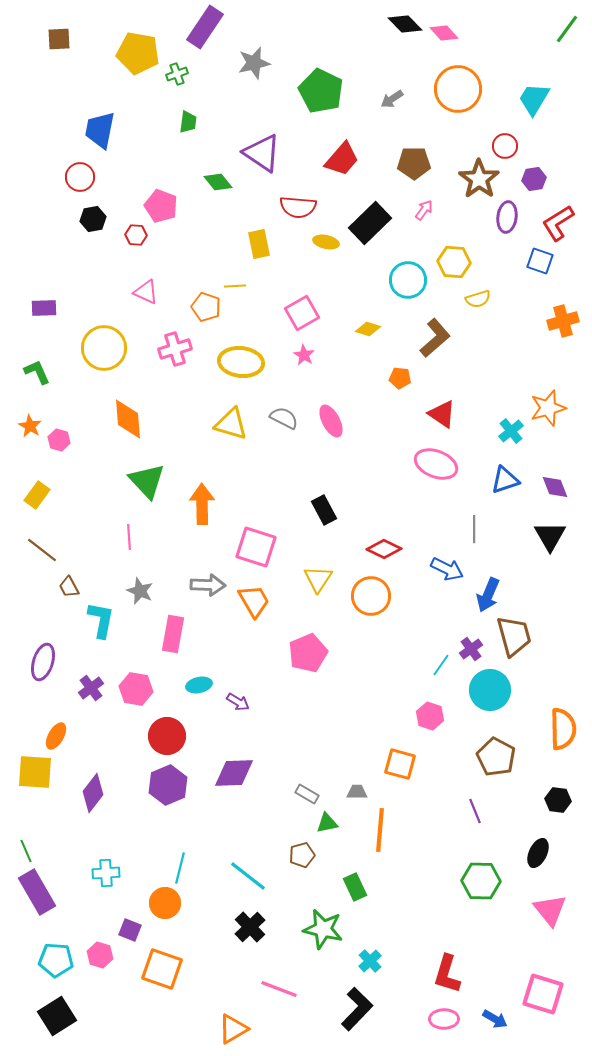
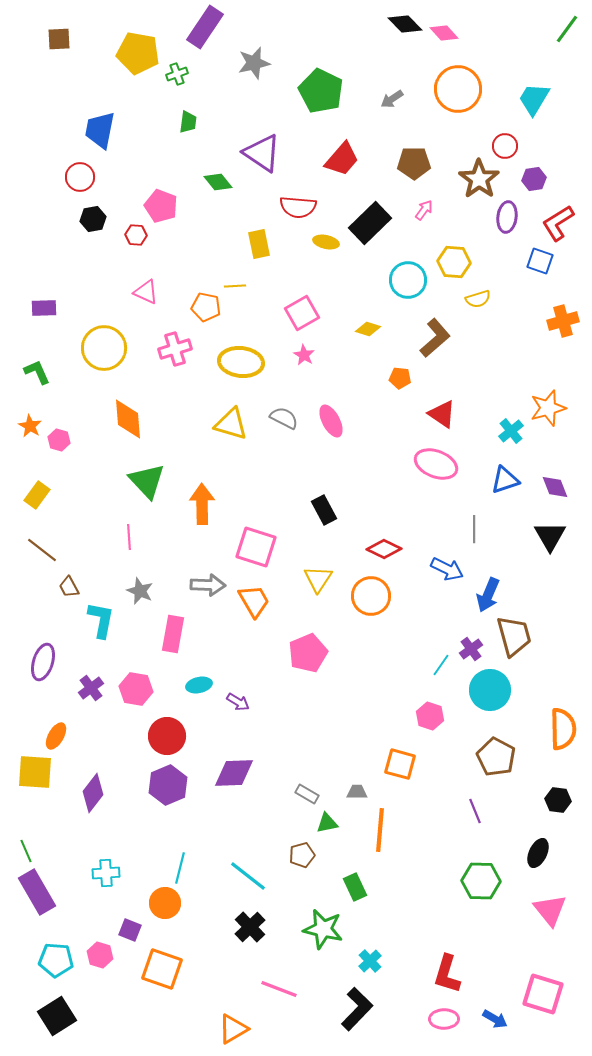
orange pentagon at (206, 307): rotated 8 degrees counterclockwise
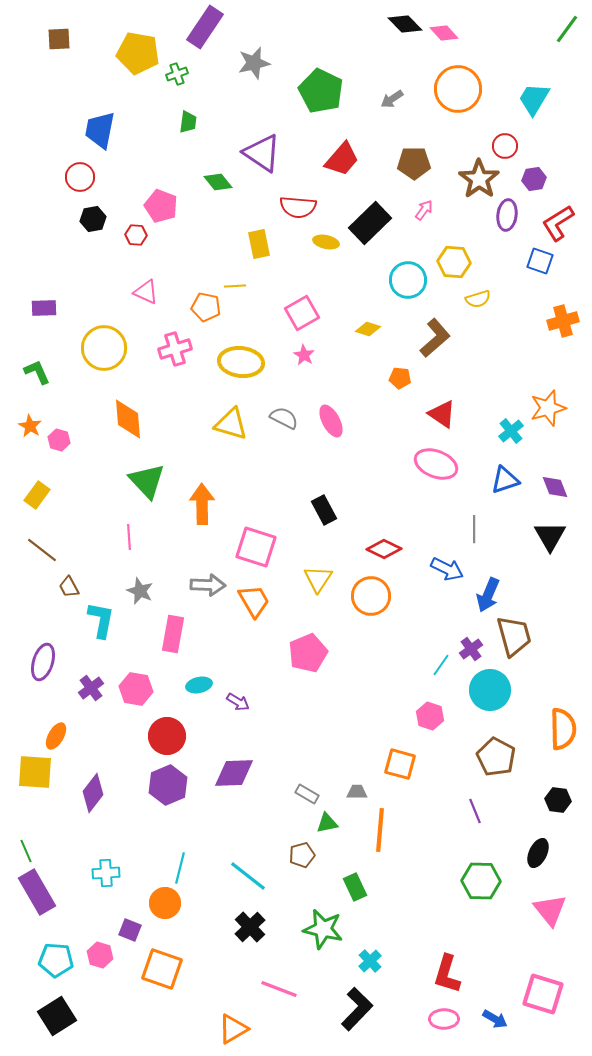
purple ellipse at (507, 217): moved 2 px up
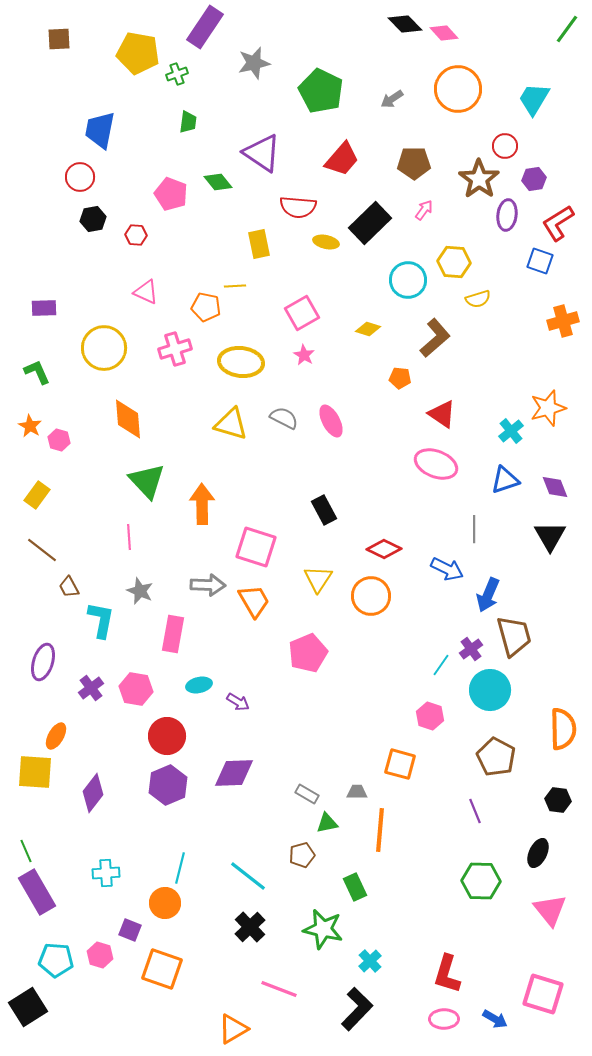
pink pentagon at (161, 206): moved 10 px right, 12 px up
black square at (57, 1016): moved 29 px left, 9 px up
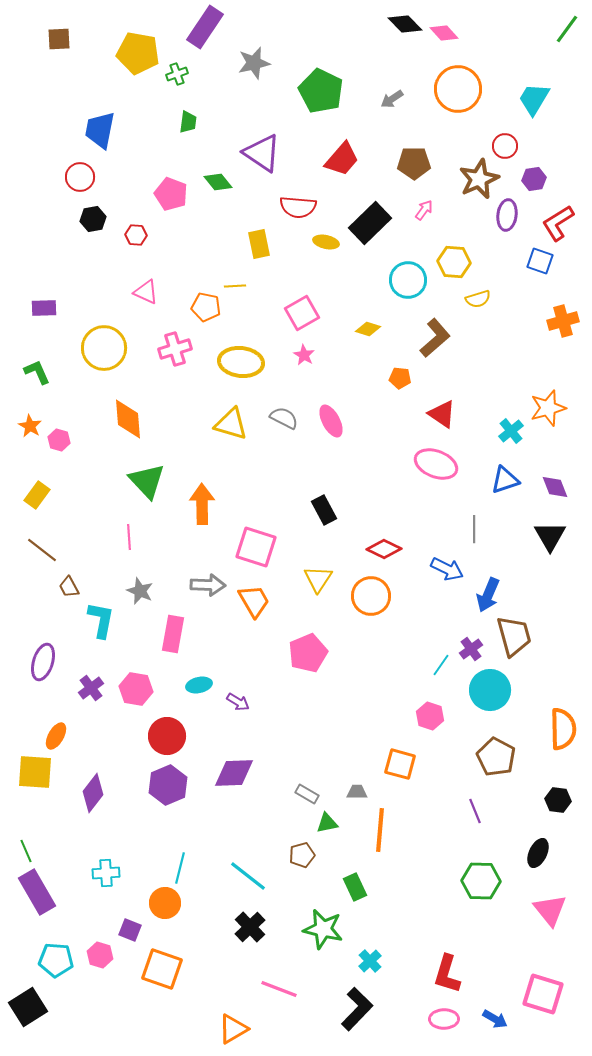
brown star at (479, 179): rotated 12 degrees clockwise
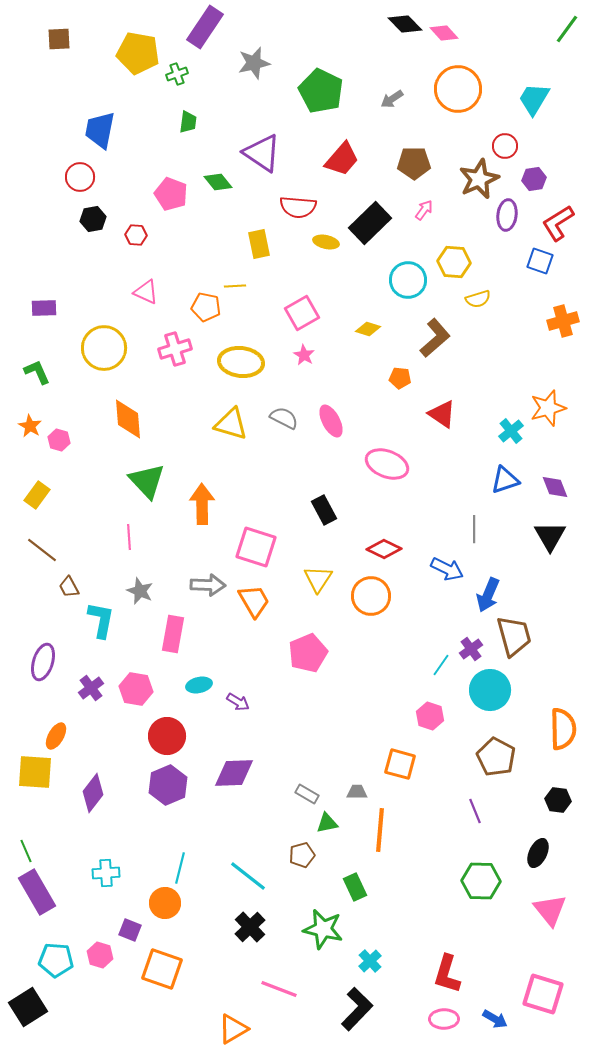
pink ellipse at (436, 464): moved 49 px left
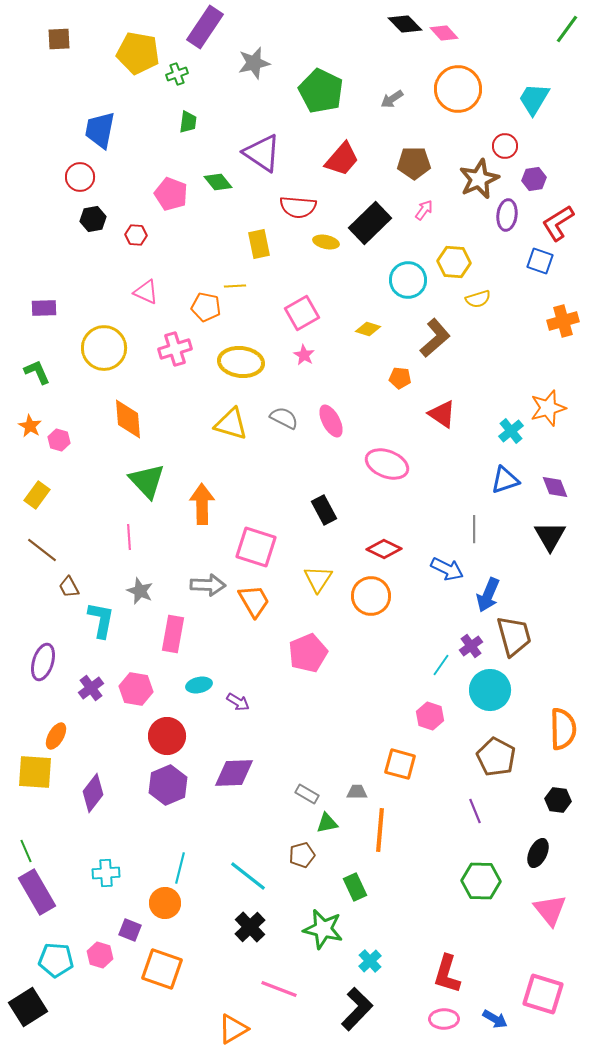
purple cross at (471, 649): moved 3 px up
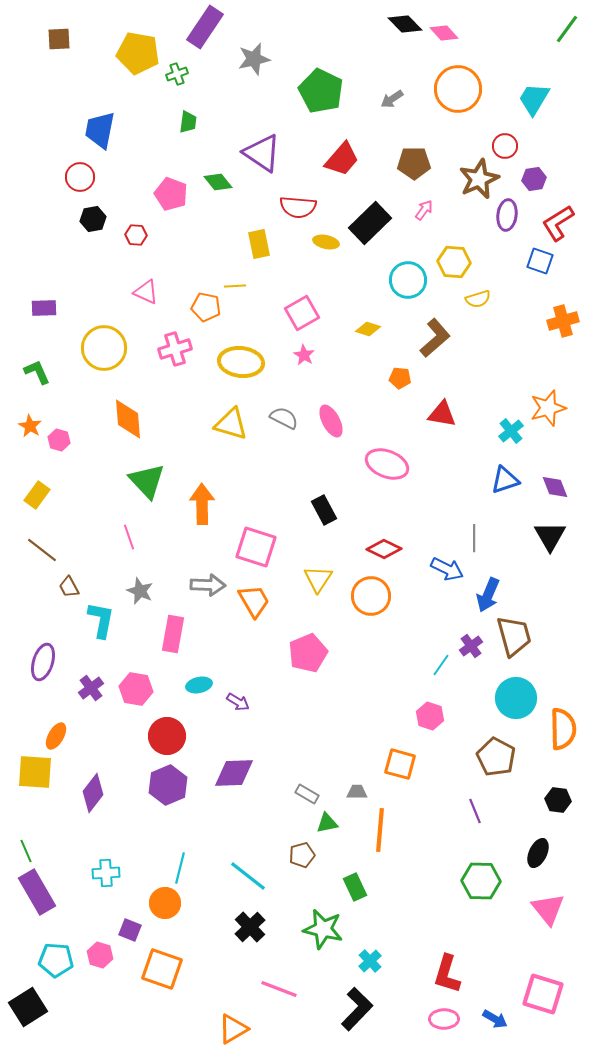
gray star at (254, 63): moved 4 px up
red triangle at (442, 414): rotated 24 degrees counterclockwise
gray line at (474, 529): moved 9 px down
pink line at (129, 537): rotated 15 degrees counterclockwise
cyan circle at (490, 690): moved 26 px right, 8 px down
pink triangle at (550, 910): moved 2 px left, 1 px up
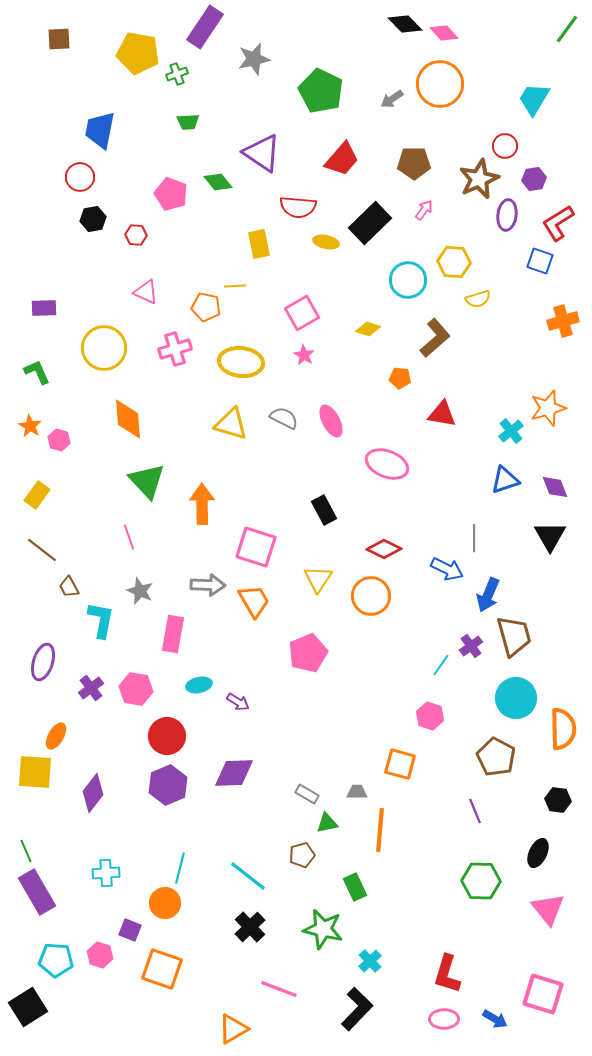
orange circle at (458, 89): moved 18 px left, 5 px up
green trapezoid at (188, 122): rotated 80 degrees clockwise
